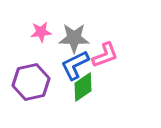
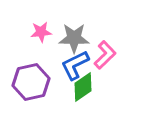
pink L-shape: rotated 24 degrees counterclockwise
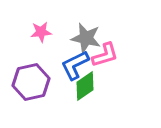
gray star: moved 12 px right; rotated 12 degrees clockwise
pink L-shape: rotated 28 degrees clockwise
green diamond: moved 2 px right, 1 px up
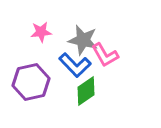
gray star: moved 3 px left, 2 px down
pink L-shape: rotated 76 degrees clockwise
blue L-shape: rotated 108 degrees counterclockwise
green diamond: moved 1 px right, 5 px down
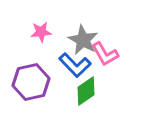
gray star: rotated 16 degrees clockwise
pink L-shape: moved 1 px up
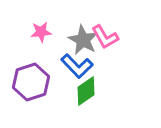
pink L-shape: moved 17 px up
blue L-shape: moved 2 px right, 1 px down
purple hexagon: rotated 6 degrees counterclockwise
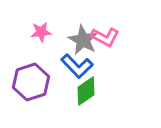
pink L-shape: rotated 32 degrees counterclockwise
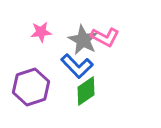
purple hexagon: moved 5 px down
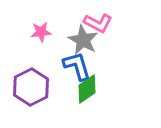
pink L-shape: moved 7 px left, 14 px up
blue L-shape: rotated 152 degrees counterclockwise
purple hexagon: rotated 9 degrees counterclockwise
green diamond: moved 1 px right, 2 px up
